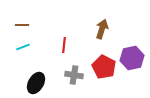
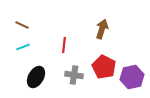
brown line: rotated 24 degrees clockwise
purple hexagon: moved 19 px down
black ellipse: moved 6 px up
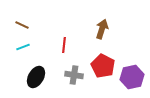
red pentagon: moved 1 px left, 1 px up
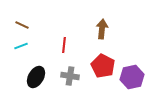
brown arrow: rotated 12 degrees counterclockwise
cyan line: moved 2 px left, 1 px up
gray cross: moved 4 px left, 1 px down
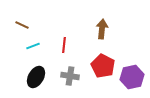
cyan line: moved 12 px right
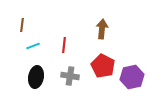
brown line: rotated 72 degrees clockwise
black ellipse: rotated 20 degrees counterclockwise
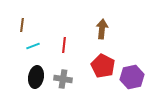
gray cross: moved 7 px left, 3 px down
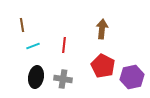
brown line: rotated 16 degrees counterclockwise
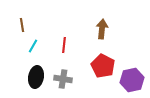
cyan line: rotated 40 degrees counterclockwise
purple hexagon: moved 3 px down
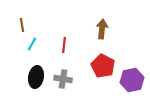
cyan line: moved 1 px left, 2 px up
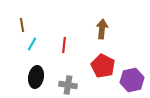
gray cross: moved 5 px right, 6 px down
